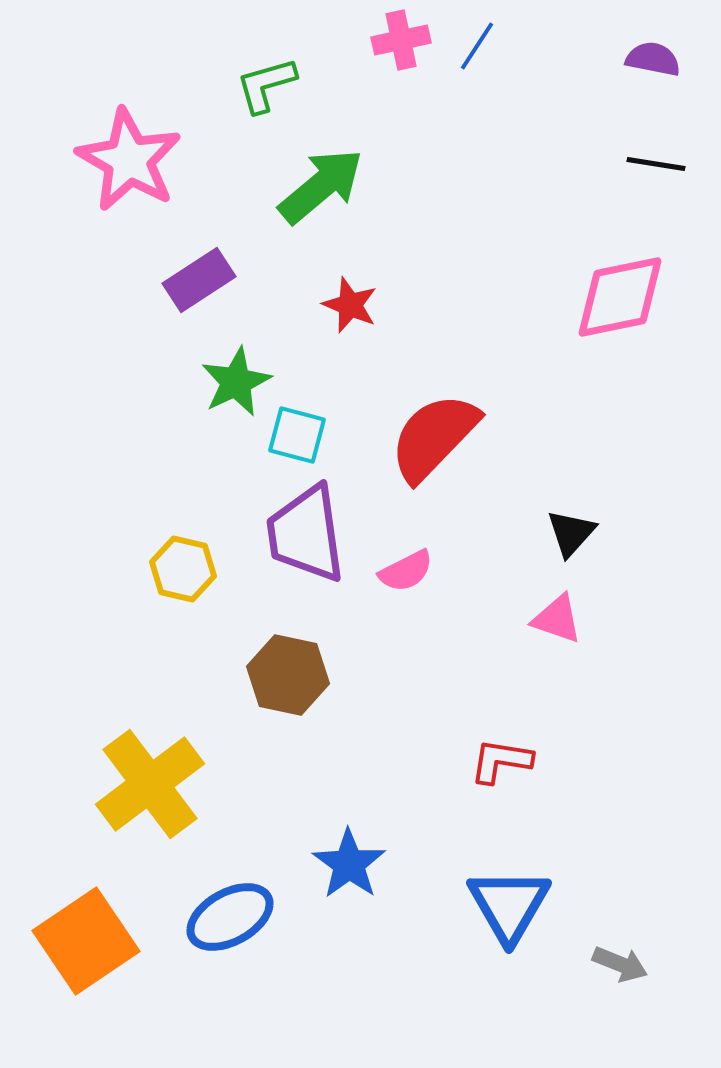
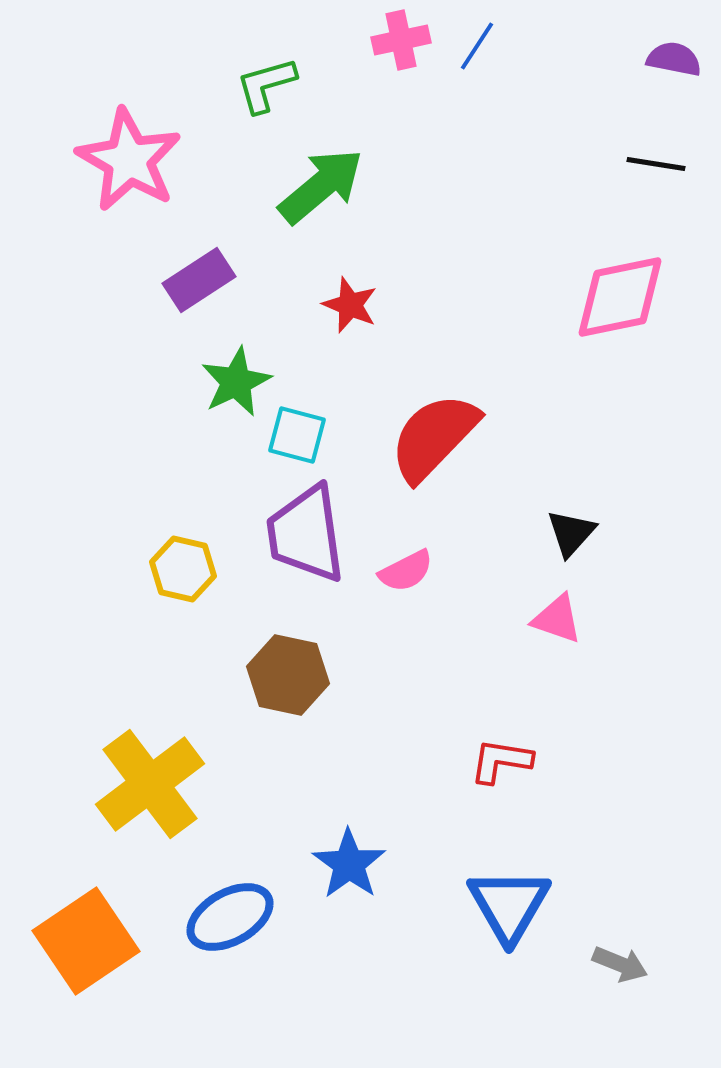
purple semicircle: moved 21 px right
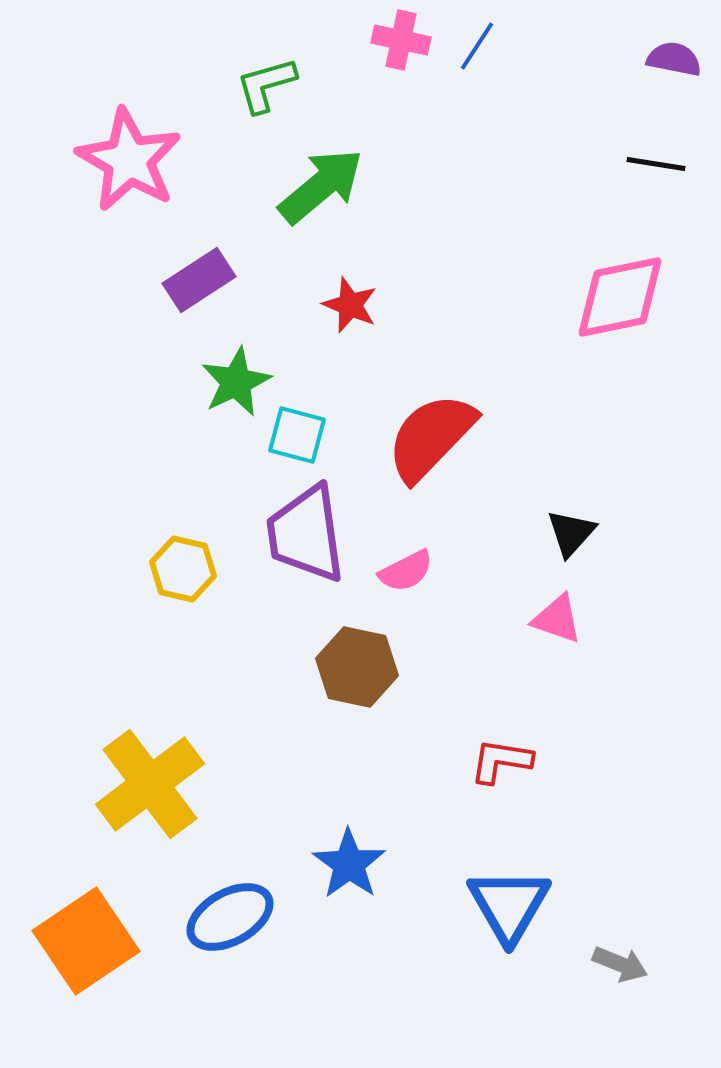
pink cross: rotated 24 degrees clockwise
red semicircle: moved 3 px left
brown hexagon: moved 69 px right, 8 px up
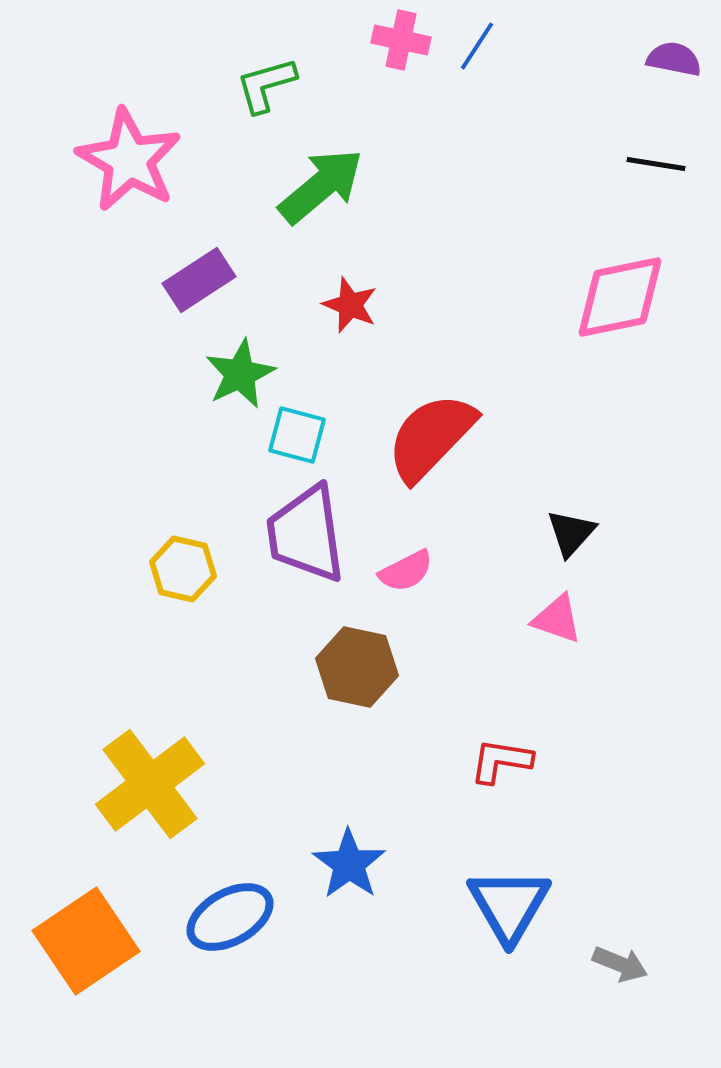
green star: moved 4 px right, 8 px up
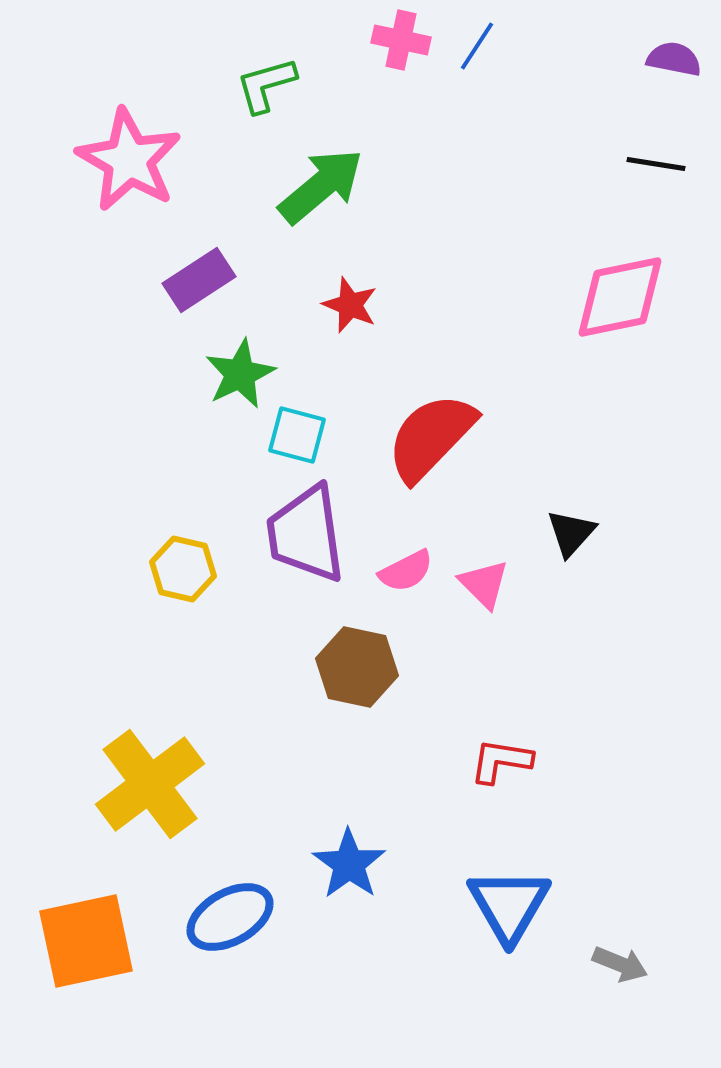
pink triangle: moved 73 px left, 35 px up; rotated 26 degrees clockwise
orange square: rotated 22 degrees clockwise
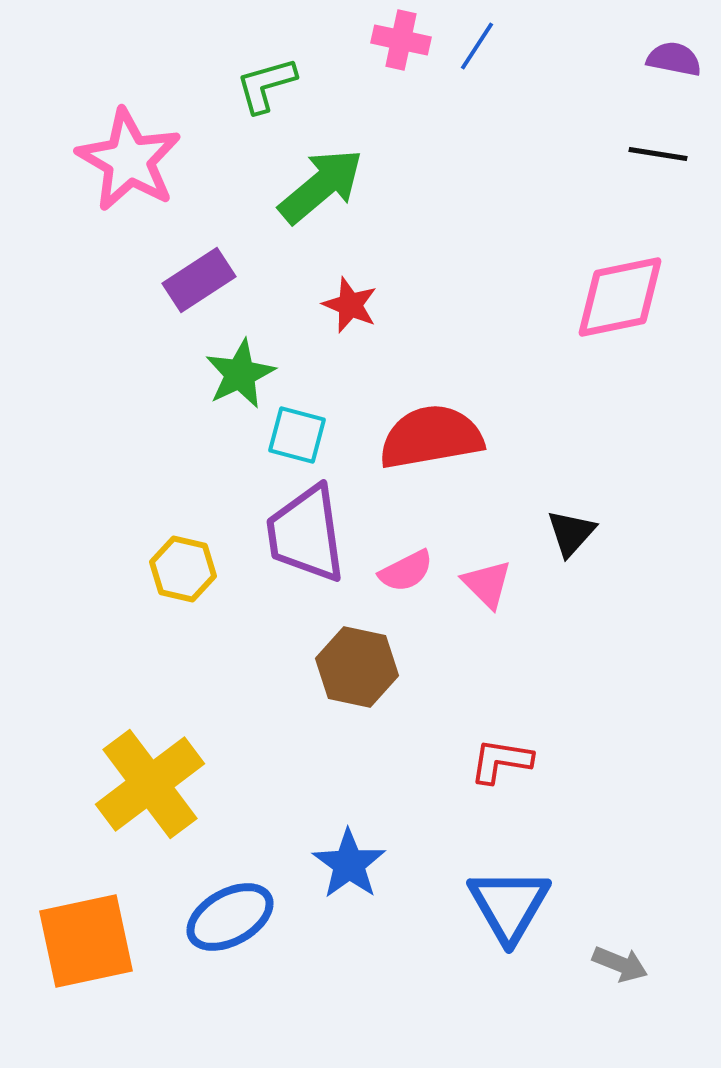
black line: moved 2 px right, 10 px up
red semicircle: rotated 36 degrees clockwise
pink triangle: moved 3 px right
